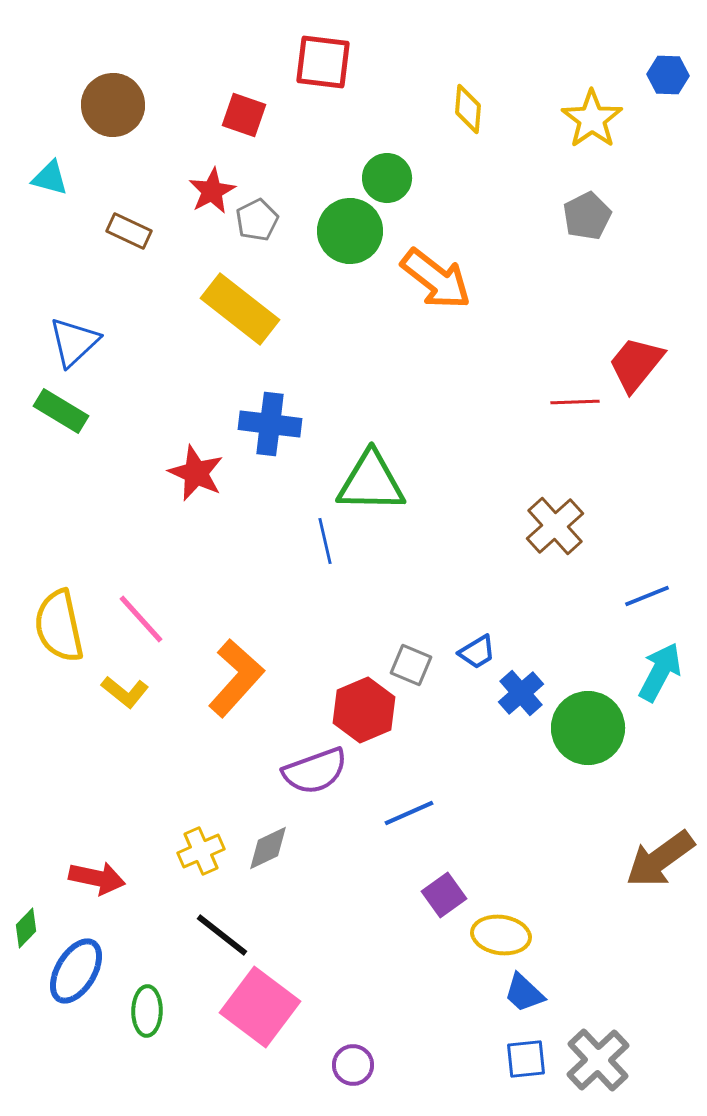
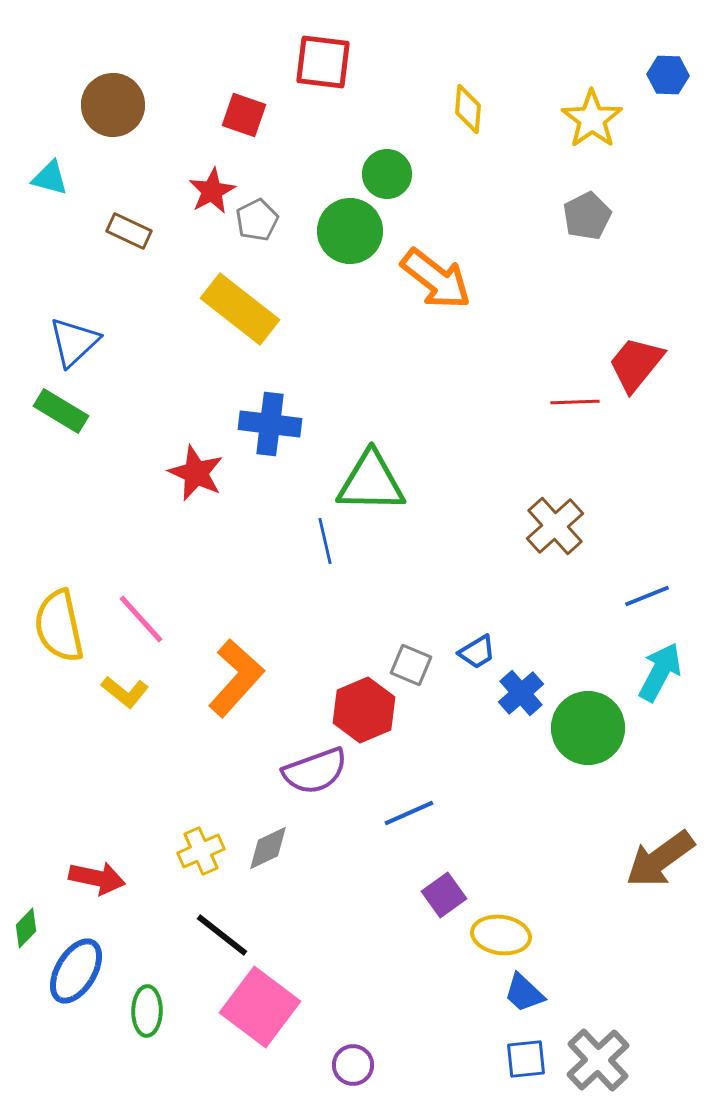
green circle at (387, 178): moved 4 px up
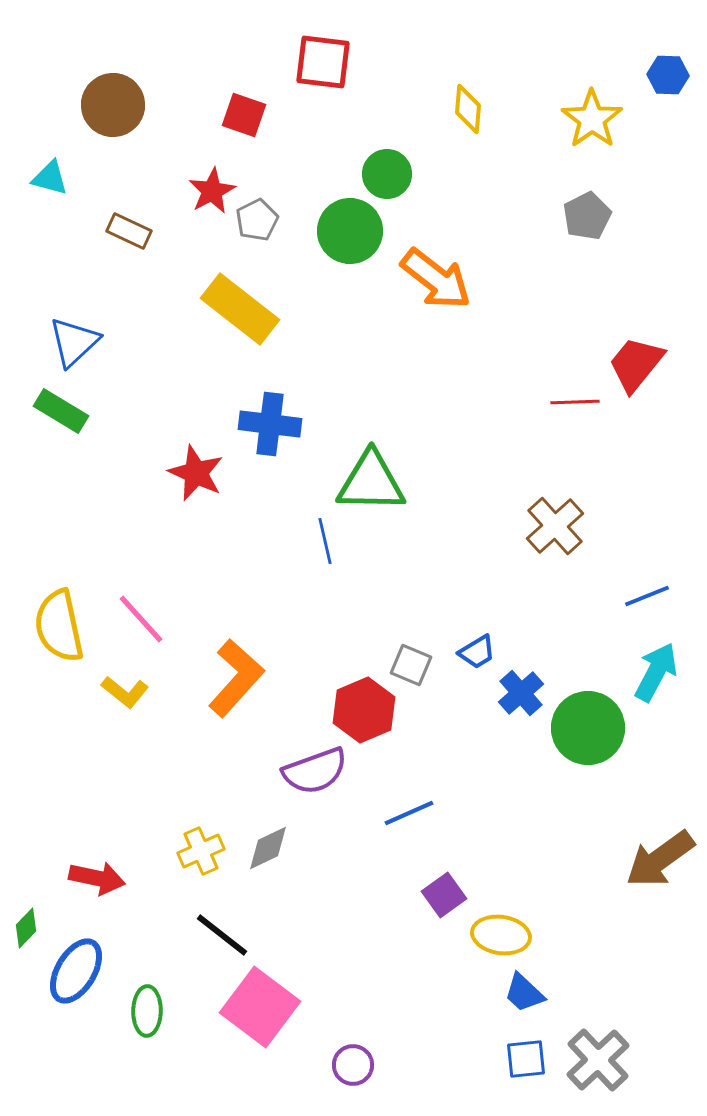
cyan arrow at (660, 672): moved 4 px left
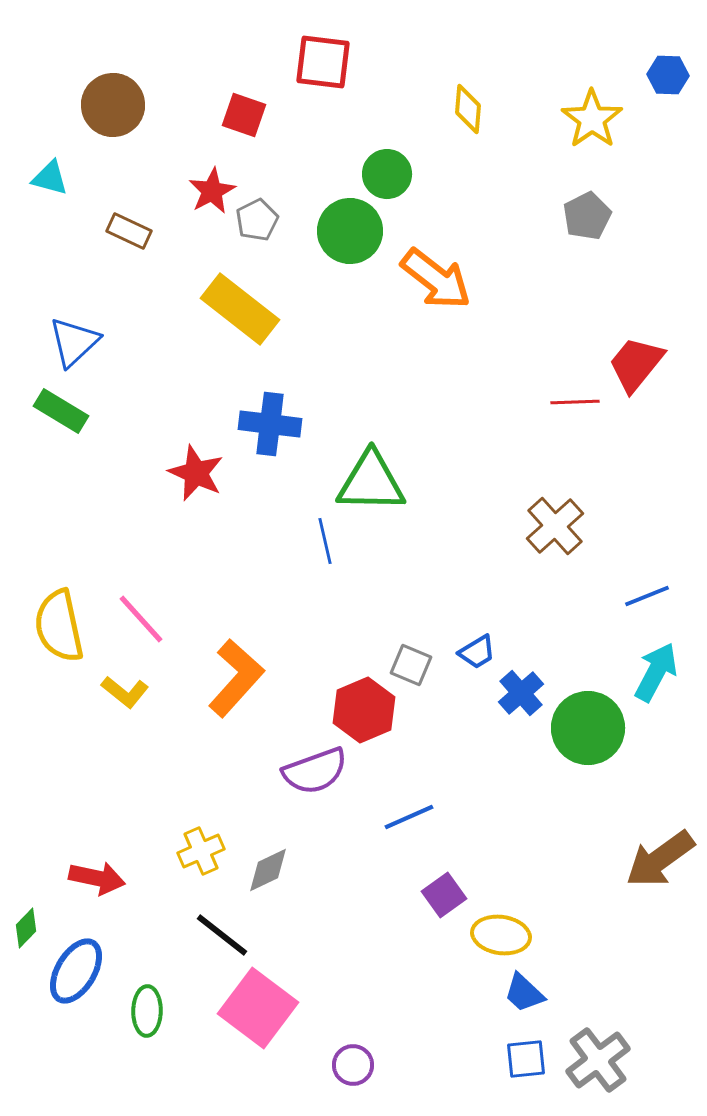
blue line at (409, 813): moved 4 px down
gray diamond at (268, 848): moved 22 px down
pink square at (260, 1007): moved 2 px left, 1 px down
gray cross at (598, 1060): rotated 6 degrees clockwise
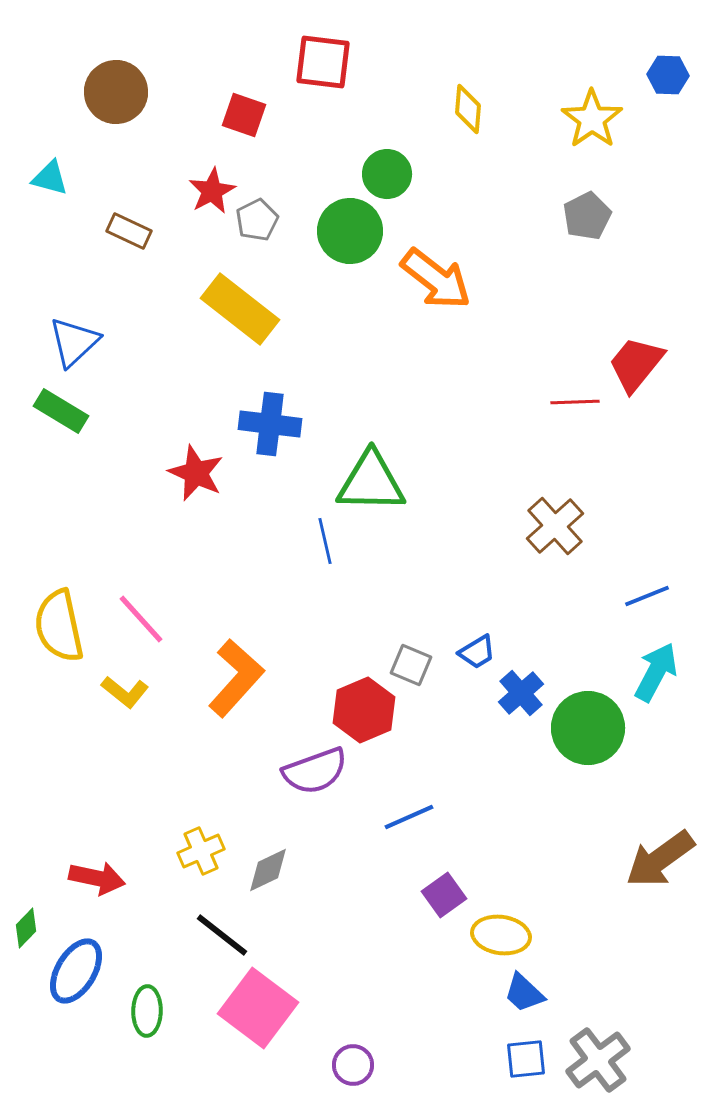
brown circle at (113, 105): moved 3 px right, 13 px up
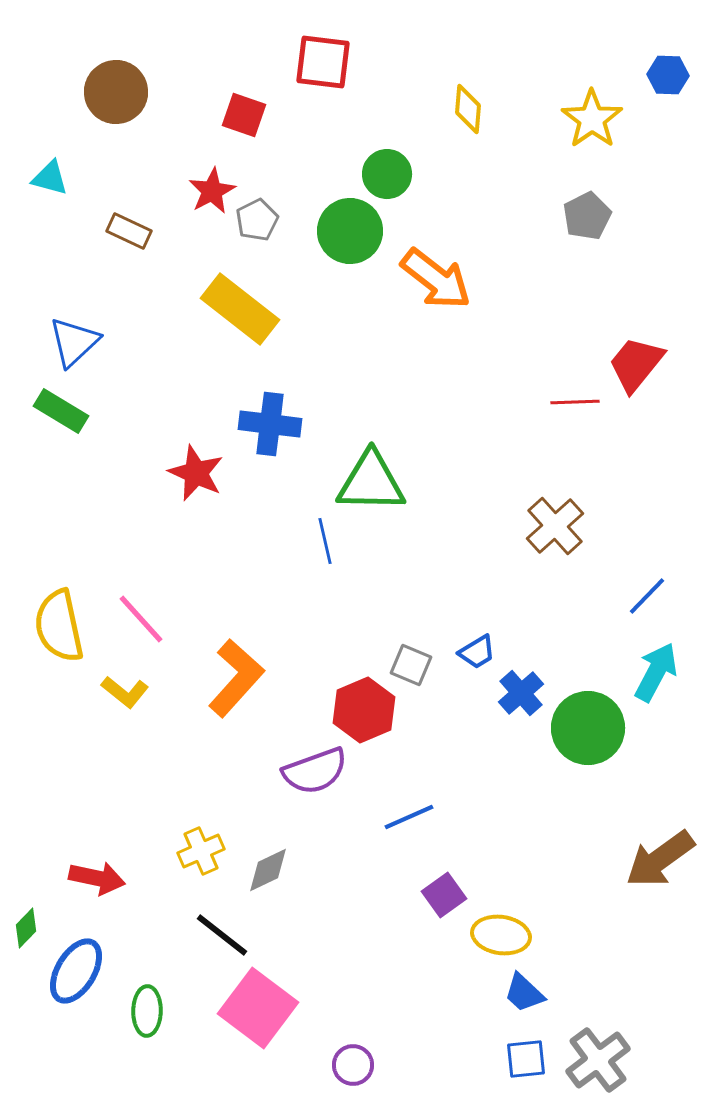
blue line at (647, 596): rotated 24 degrees counterclockwise
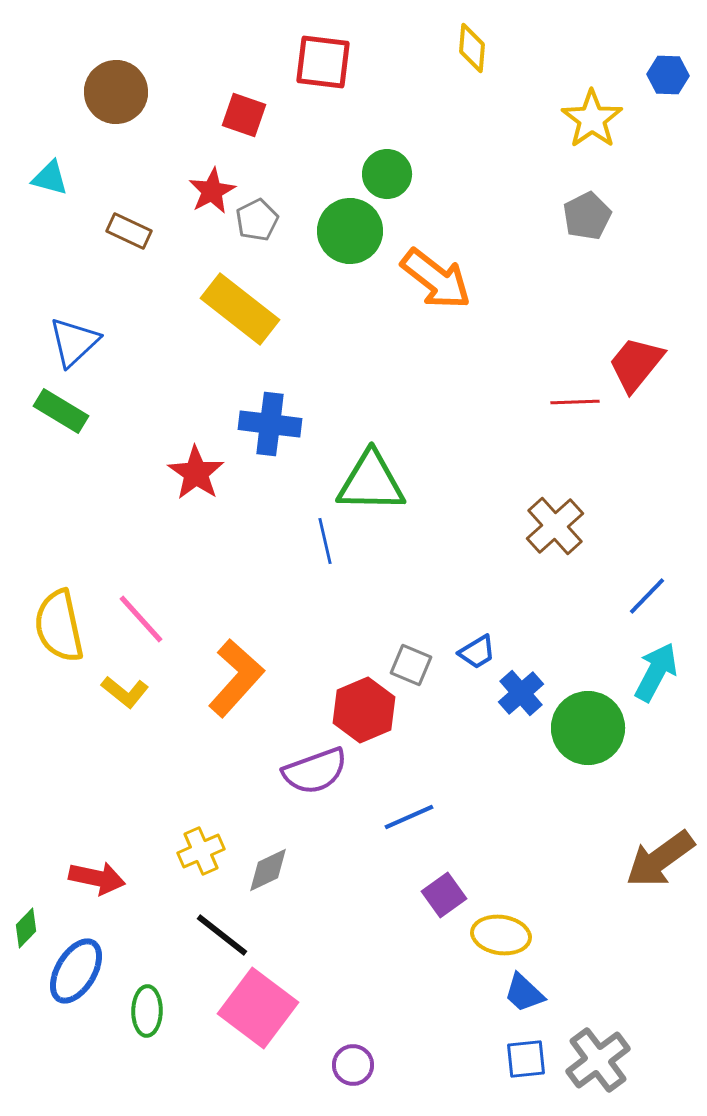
yellow diamond at (468, 109): moved 4 px right, 61 px up
red star at (196, 473): rotated 10 degrees clockwise
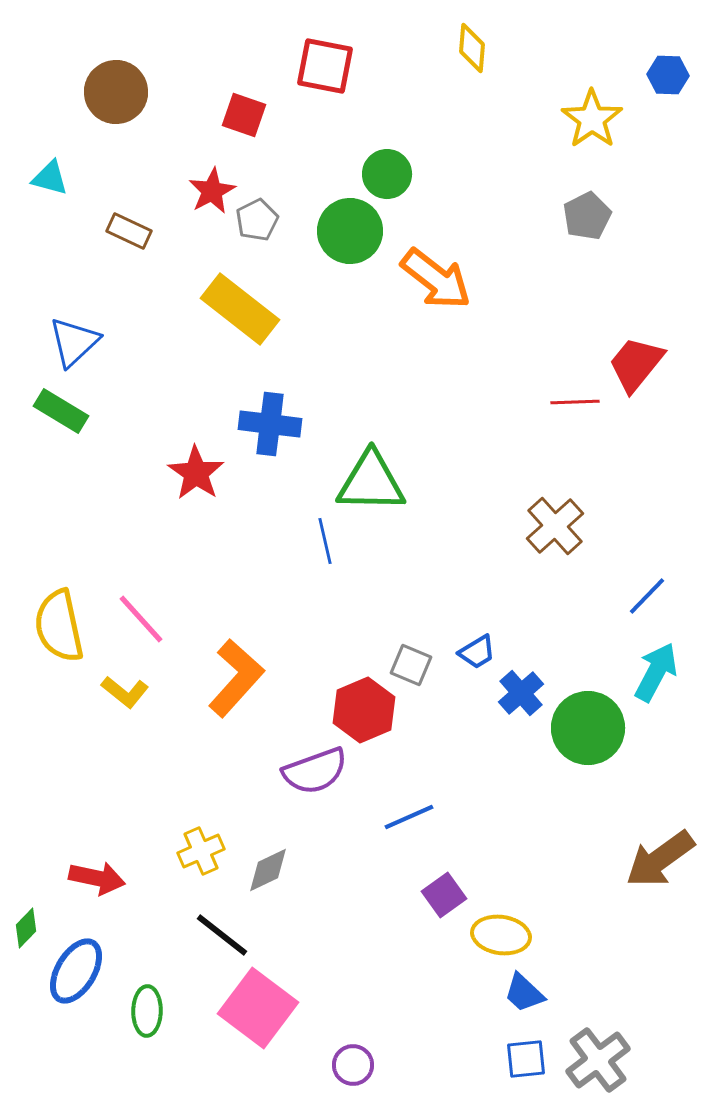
red square at (323, 62): moved 2 px right, 4 px down; rotated 4 degrees clockwise
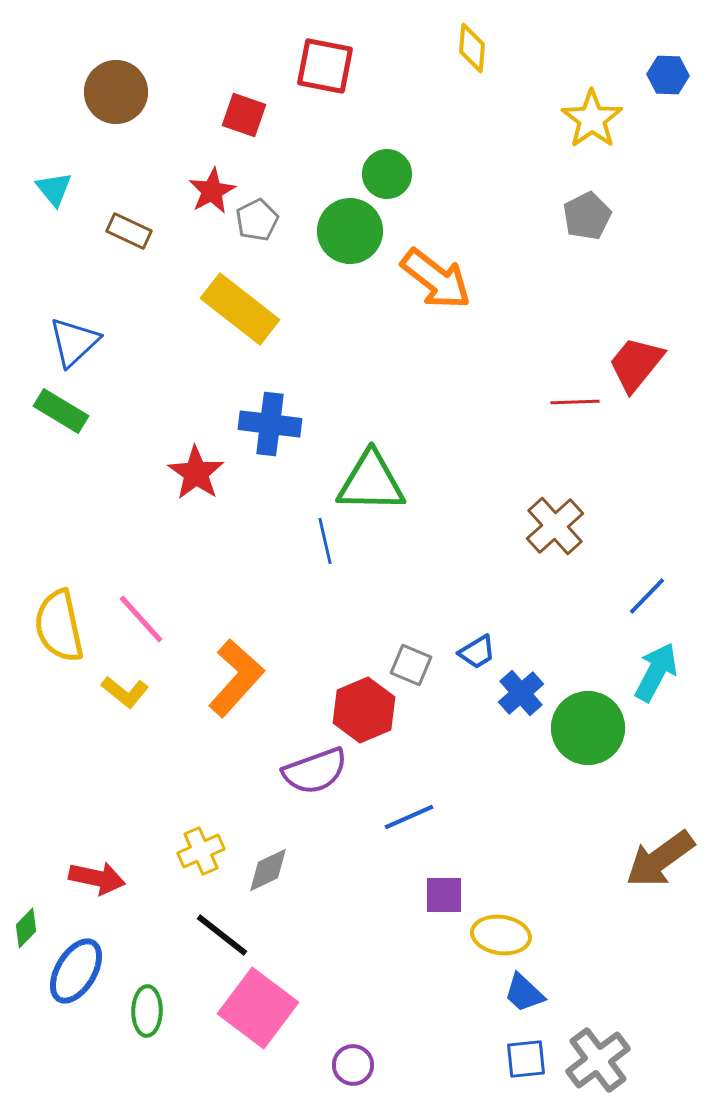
cyan triangle at (50, 178): moved 4 px right, 11 px down; rotated 36 degrees clockwise
purple square at (444, 895): rotated 36 degrees clockwise
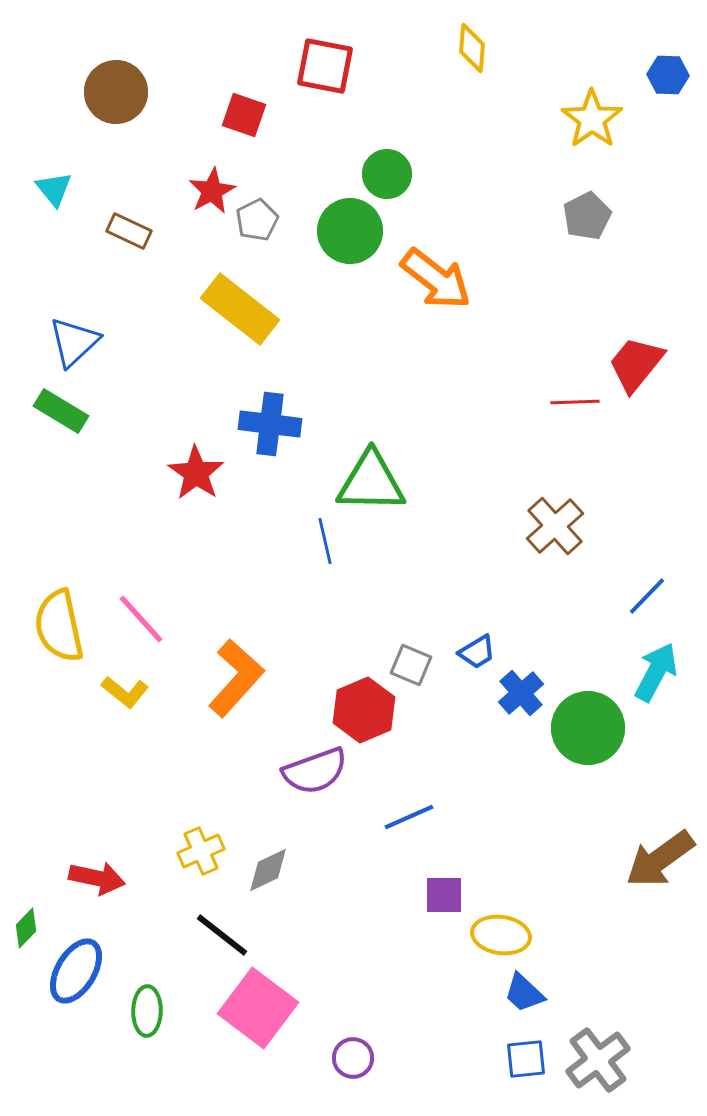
purple circle at (353, 1065): moved 7 px up
